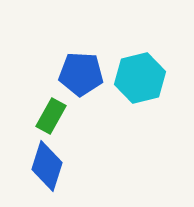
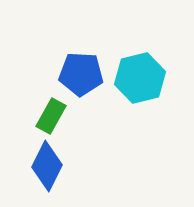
blue diamond: rotated 9 degrees clockwise
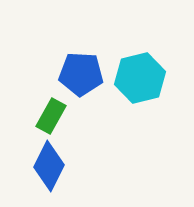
blue diamond: moved 2 px right
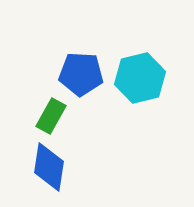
blue diamond: moved 1 px down; rotated 18 degrees counterclockwise
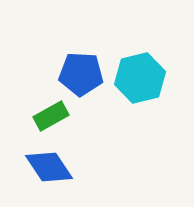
green rectangle: rotated 32 degrees clockwise
blue diamond: rotated 42 degrees counterclockwise
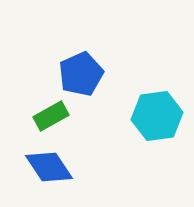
blue pentagon: rotated 27 degrees counterclockwise
cyan hexagon: moved 17 px right, 38 px down; rotated 6 degrees clockwise
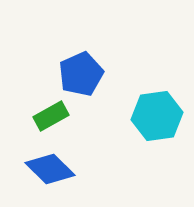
blue diamond: moved 1 px right, 2 px down; rotated 12 degrees counterclockwise
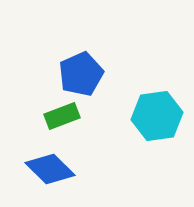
green rectangle: moved 11 px right; rotated 8 degrees clockwise
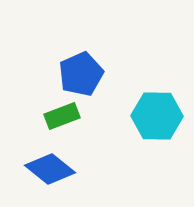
cyan hexagon: rotated 9 degrees clockwise
blue diamond: rotated 6 degrees counterclockwise
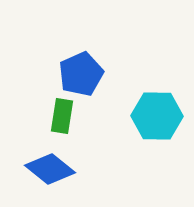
green rectangle: rotated 60 degrees counterclockwise
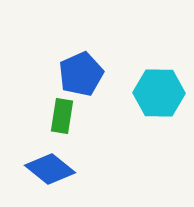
cyan hexagon: moved 2 px right, 23 px up
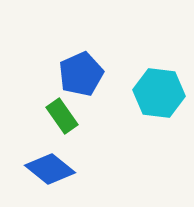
cyan hexagon: rotated 6 degrees clockwise
green rectangle: rotated 44 degrees counterclockwise
